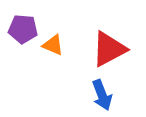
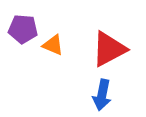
blue arrow: rotated 32 degrees clockwise
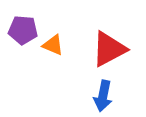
purple pentagon: moved 1 px down
blue arrow: moved 1 px right, 1 px down
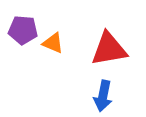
orange triangle: moved 2 px up
red triangle: rotated 18 degrees clockwise
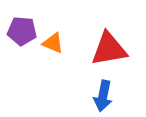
purple pentagon: moved 1 px left, 1 px down
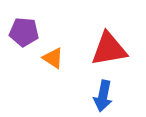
purple pentagon: moved 2 px right, 1 px down
orange triangle: moved 15 px down; rotated 10 degrees clockwise
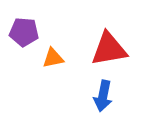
orange triangle: rotated 45 degrees counterclockwise
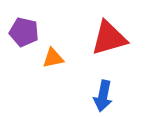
purple pentagon: rotated 8 degrees clockwise
red triangle: moved 11 px up; rotated 6 degrees counterclockwise
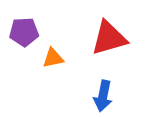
purple pentagon: rotated 16 degrees counterclockwise
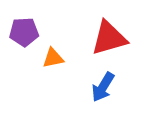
blue arrow: moved 9 px up; rotated 20 degrees clockwise
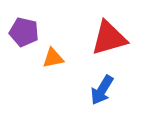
purple pentagon: rotated 16 degrees clockwise
blue arrow: moved 1 px left, 3 px down
